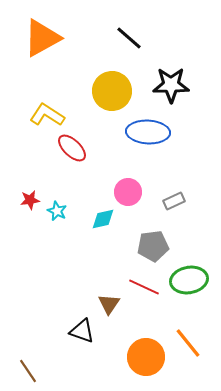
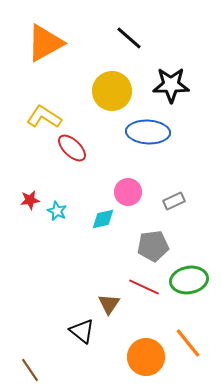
orange triangle: moved 3 px right, 5 px down
yellow L-shape: moved 3 px left, 2 px down
black triangle: rotated 20 degrees clockwise
brown line: moved 2 px right, 1 px up
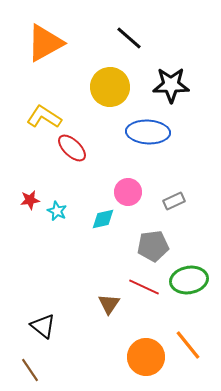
yellow circle: moved 2 px left, 4 px up
black triangle: moved 39 px left, 5 px up
orange line: moved 2 px down
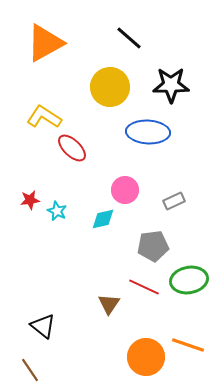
pink circle: moved 3 px left, 2 px up
orange line: rotated 32 degrees counterclockwise
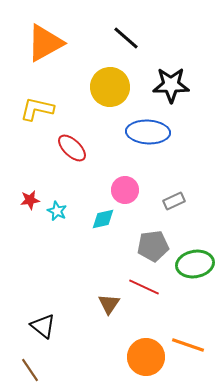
black line: moved 3 px left
yellow L-shape: moved 7 px left, 8 px up; rotated 20 degrees counterclockwise
green ellipse: moved 6 px right, 16 px up
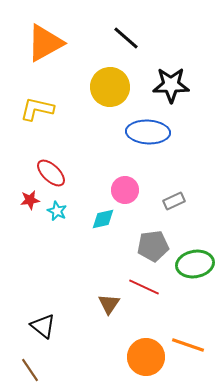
red ellipse: moved 21 px left, 25 px down
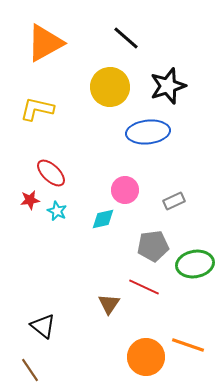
black star: moved 3 px left, 1 px down; rotated 18 degrees counterclockwise
blue ellipse: rotated 9 degrees counterclockwise
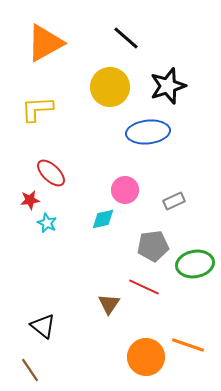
yellow L-shape: rotated 16 degrees counterclockwise
cyan star: moved 10 px left, 12 px down
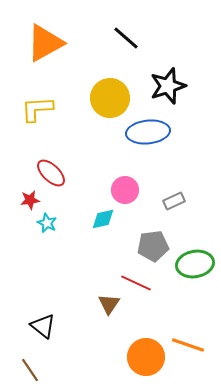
yellow circle: moved 11 px down
red line: moved 8 px left, 4 px up
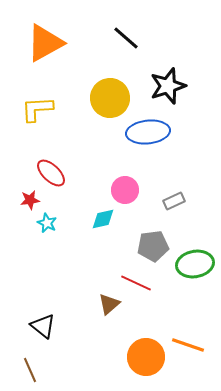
brown triangle: rotated 15 degrees clockwise
brown line: rotated 10 degrees clockwise
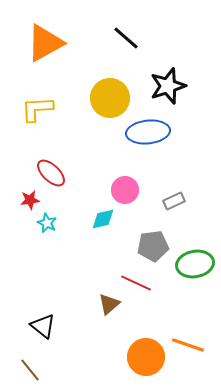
brown line: rotated 15 degrees counterclockwise
